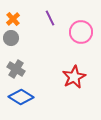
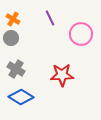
orange cross: rotated 16 degrees counterclockwise
pink circle: moved 2 px down
red star: moved 12 px left, 2 px up; rotated 25 degrees clockwise
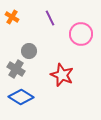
orange cross: moved 1 px left, 2 px up
gray circle: moved 18 px right, 13 px down
red star: rotated 25 degrees clockwise
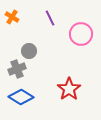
gray cross: moved 1 px right; rotated 36 degrees clockwise
red star: moved 7 px right, 14 px down; rotated 15 degrees clockwise
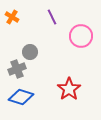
purple line: moved 2 px right, 1 px up
pink circle: moved 2 px down
gray circle: moved 1 px right, 1 px down
blue diamond: rotated 15 degrees counterclockwise
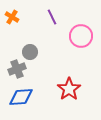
blue diamond: rotated 20 degrees counterclockwise
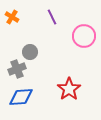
pink circle: moved 3 px right
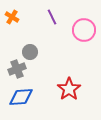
pink circle: moved 6 px up
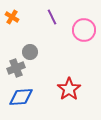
gray cross: moved 1 px left, 1 px up
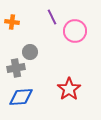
orange cross: moved 5 px down; rotated 24 degrees counterclockwise
pink circle: moved 9 px left, 1 px down
gray cross: rotated 12 degrees clockwise
